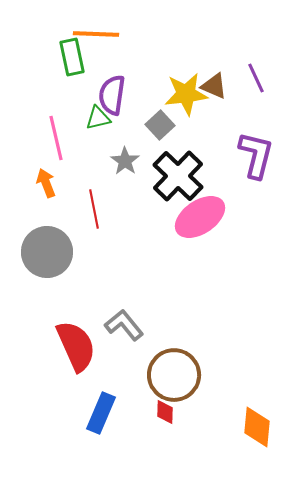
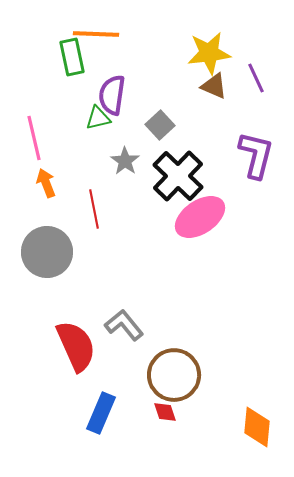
yellow star: moved 23 px right, 41 px up
pink line: moved 22 px left
red diamond: rotated 20 degrees counterclockwise
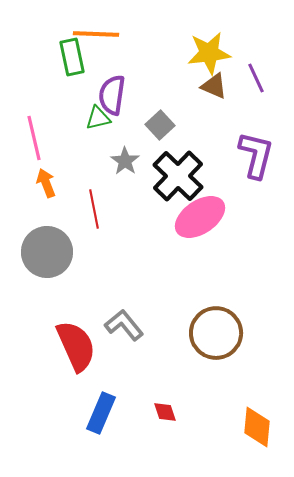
brown circle: moved 42 px right, 42 px up
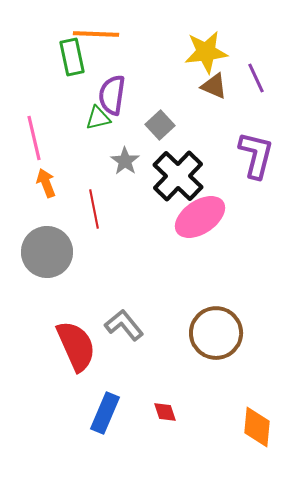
yellow star: moved 3 px left, 1 px up
blue rectangle: moved 4 px right
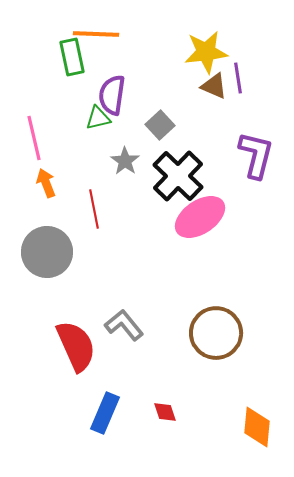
purple line: moved 18 px left; rotated 16 degrees clockwise
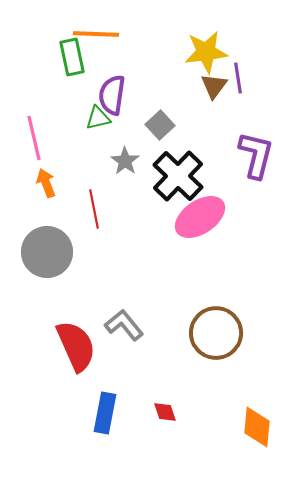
brown triangle: rotated 44 degrees clockwise
blue rectangle: rotated 12 degrees counterclockwise
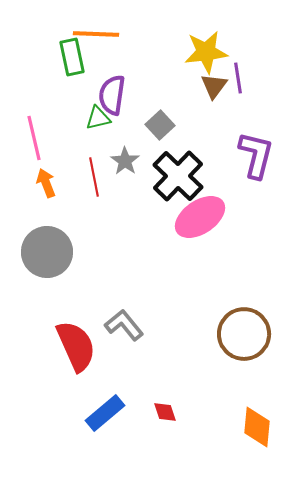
red line: moved 32 px up
brown circle: moved 28 px right, 1 px down
blue rectangle: rotated 39 degrees clockwise
